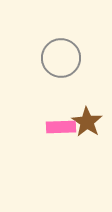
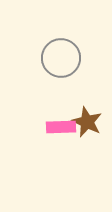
brown star: rotated 8 degrees counterclockwise
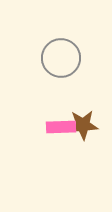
brown star: moved 4 px left, 3 px down; rotated 28 degrees counterclockwise
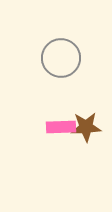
brown star: moved 3 px right, 2 px down
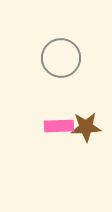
pink rectangle: moved 2 px left, 1 px up
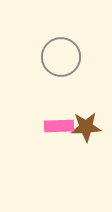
gray circle: moved 1 px up
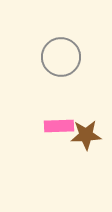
brown star: moved 8 px down
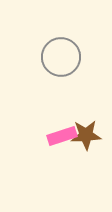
pink rectangle: moved 3 px right, 10 px down; rotated 16 degrees counterclockwise
